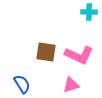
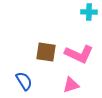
pink L-shape: moved 1 px up
blue semicircle: moved 2 px right, 3 px up
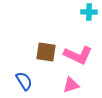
pink L-shape: moved 1 px left, 1 px down
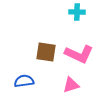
cyan cross: moved 12 px left
pink L-shape: moved 1 px right, 1 px up
blue semicircle: rotated 66 degrees counterclockwise
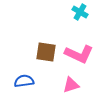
cyan cross: moved 3 px right; rotated 28 degrees clockwise
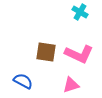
blue semicircle: moved 1 px left; rotated 36 degrees clockwise
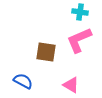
cyan cross: rotated 21 degrees counterclockwise
pink L-shape: moved 14 px up; rotated 132 degrees clockwise
pink triangle: rotated 48 degrees clockwise
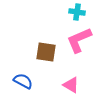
cyan cross: moved 3 px left
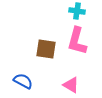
cyan cross: moved 1 px up
pink L-shape: moved 2 px left, 1 px down; rotated 52 degrees counterclockwise
brown square: moved 3 px up
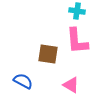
pink L-shape: rotated 20 degrees counterclockwise
brown square: moved 2 px right, 5 px down
